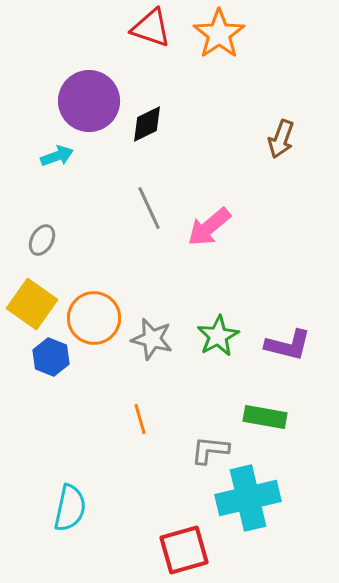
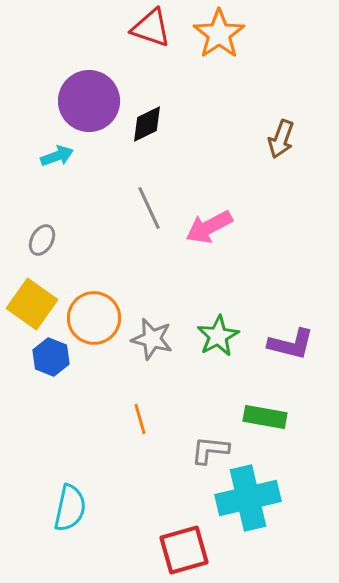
pink arrow: rotated 12 degrees clockwise
purple L-shape: moved 3 px right, 1 px up
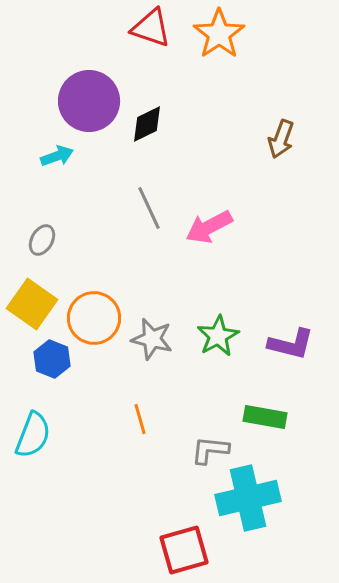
blue hexagon: moved 1 px right, 2 px down
cyan semicircle: moved 37 px left, 73 px up; rotated 9 degrees clockwise
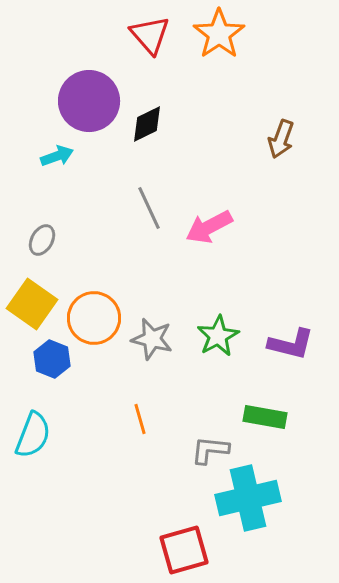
red triangle: moved 1 px left, 7 px down; rotated 30 degrees clockwise
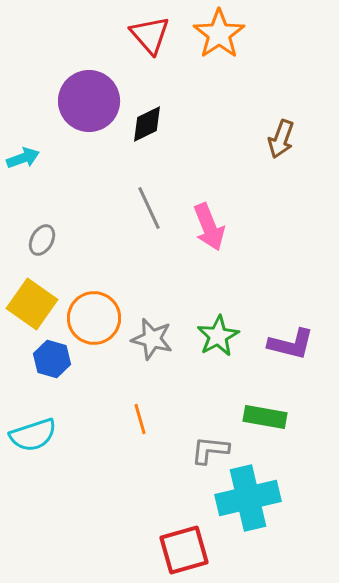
cyan arrow: moved 34 px left, 2 px down
pink arrow: rotated 84 degrees counterclockwise
blue hexagon: rotated 6 degrees counterclockwise
cyan semicircle: rotated 51 degrees clockwise
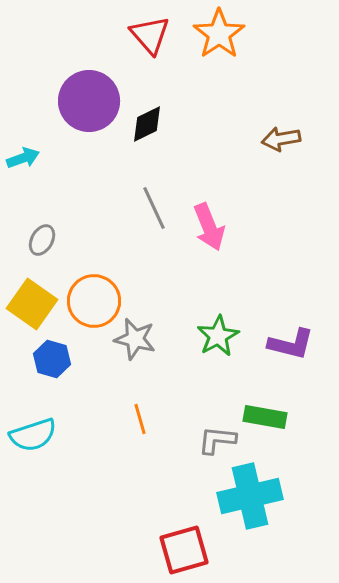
brown arrow: rotated 60 degrees clockwise
gray line: moved 5 px right
orange circle: moved 17 px up
gray star: moved 17 px left
gray L-shape: moved 7 px right, 10 px up
cyan cross: moved 2 px right, 2 px up
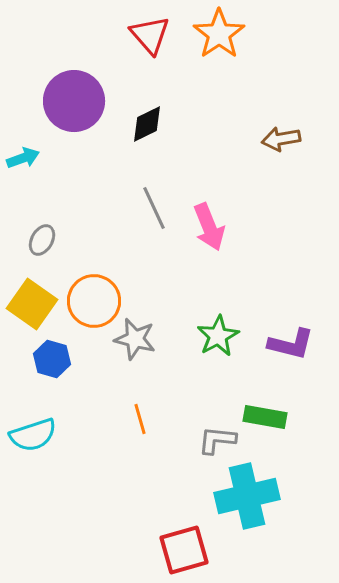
purple circle: moved 15 px left
cyan cross: moved 3 px left
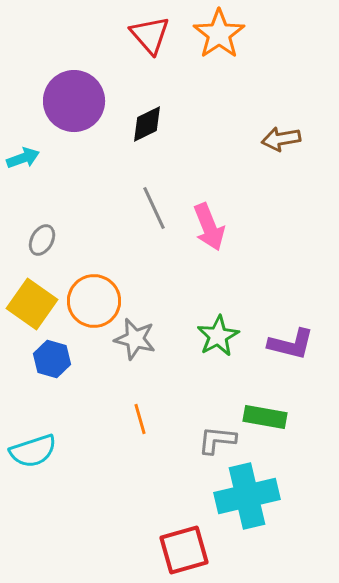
cyan semicircle: moved 16 px down
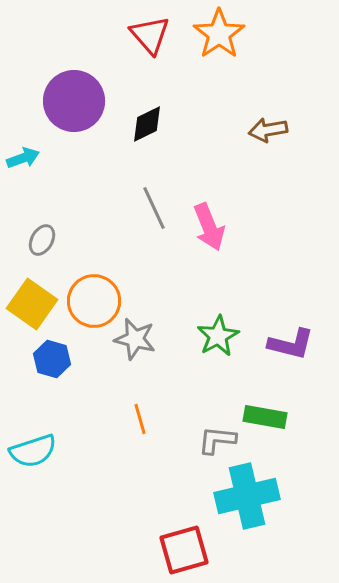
brown arrow: moved 13 px left, 9 px up
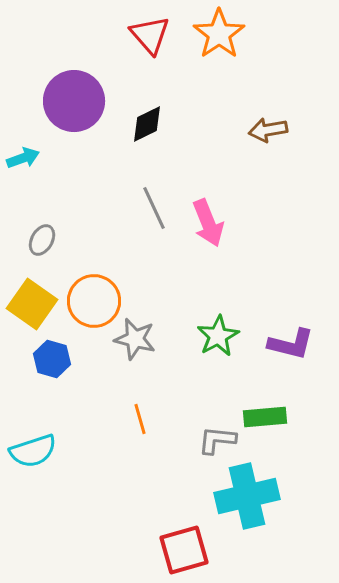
pink arrow: moved 1 px left, 4 px up
green rectangle: rotated 15 degrees counterclockwise
